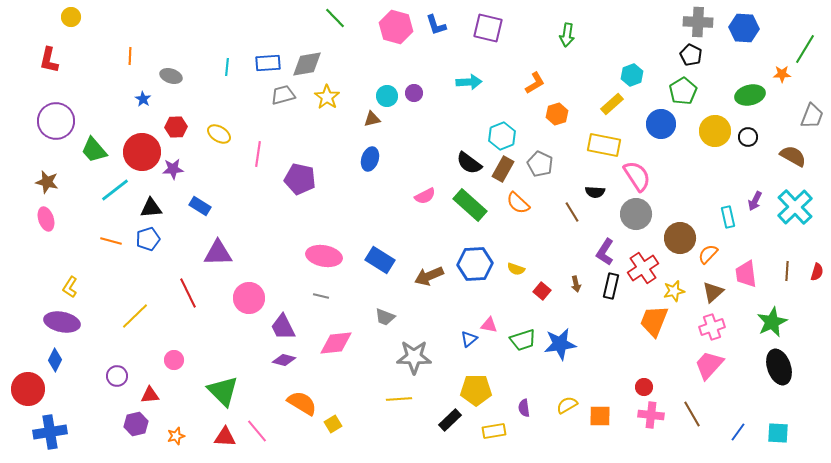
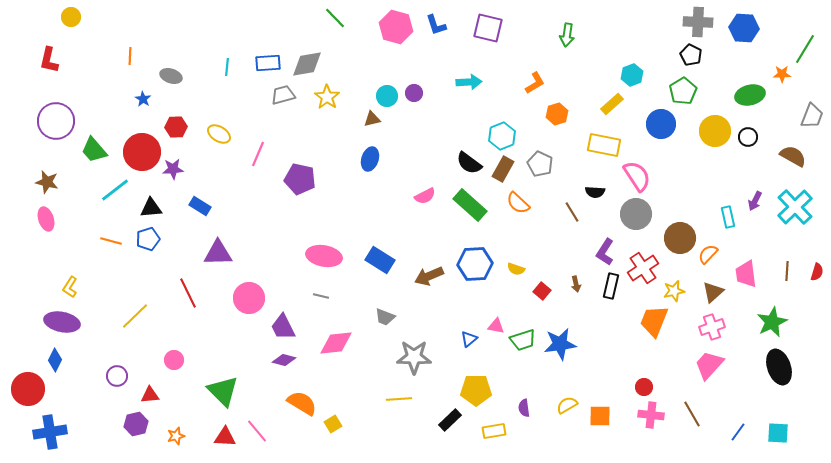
pink line at (258, 154): rotated 15 degrees clockwise
pink triangle at (489, 325): moved 7 px right, 1 px down
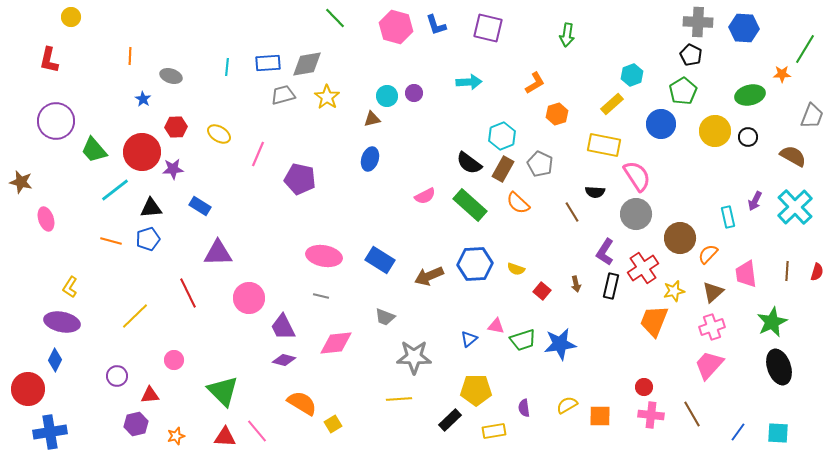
brown star at (47, 182): moved 26 px left
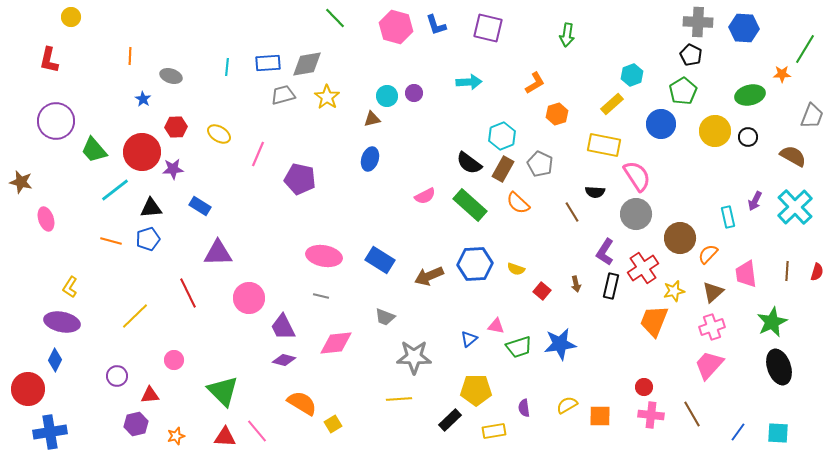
green trapezoid at (523, 340): moved 4 px left, 7 px down
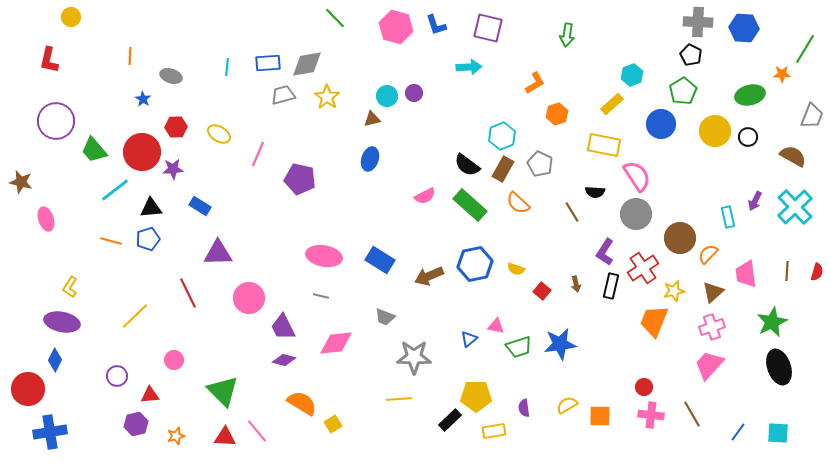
cyan arrow at (469, 82): moved 15 px up
black semicircle at (469, 163): moved 2 px left, 2 px down
blue hexagon at (475, 264): rotated 8 degrees counterclockwise
yellow pentagon at (476, 390): moved 6 px down
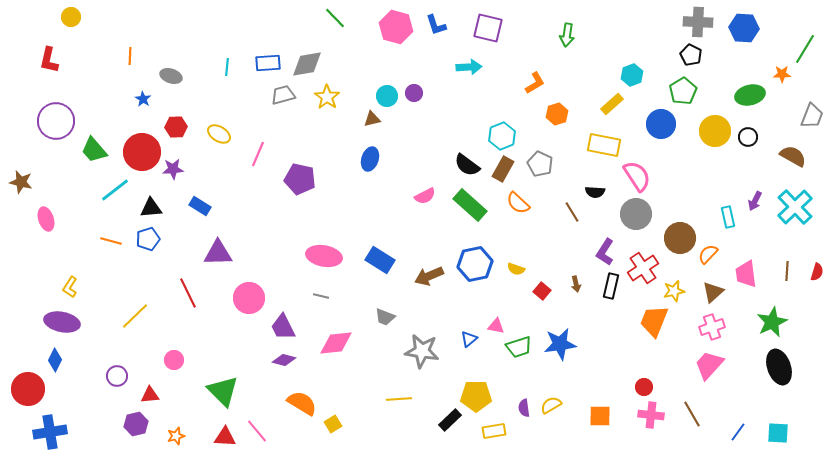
gray star at (414, 357): moved 8 px right, 6 px up; rotated 8 degrees clockwise
yellow semicircle at (567, 405): moved 16 px left
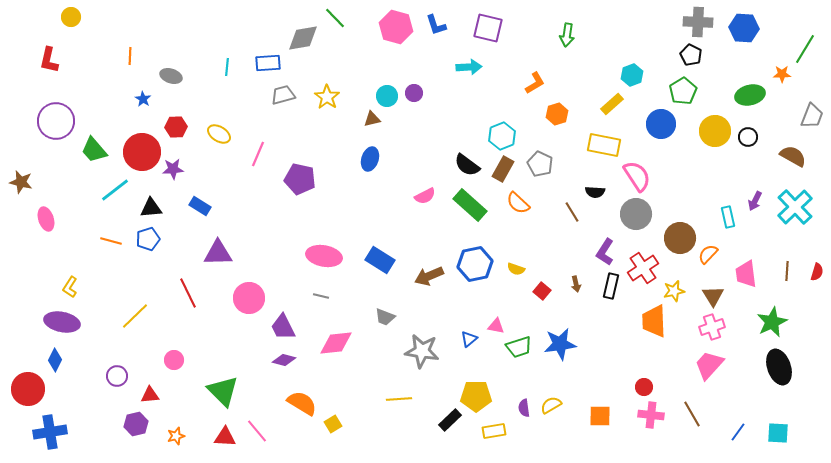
gray diamond at (307, 64): moved 4 px left, 26 px up
brown triangle at (713, 292): moved 4 px down; rotated 20 degrees counterclockwise
orange trapezoid at (654, 321): rotated 24 degrees counterclockwise
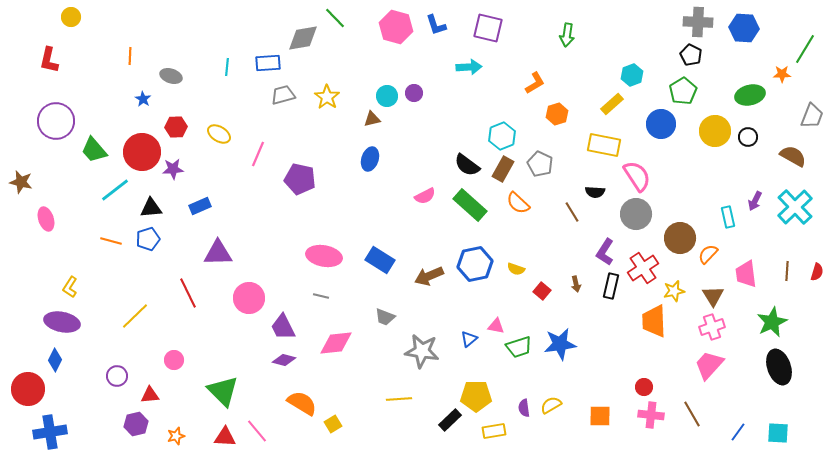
blue rectangle at (200, 206): rotated 55 degrees counterclockwise
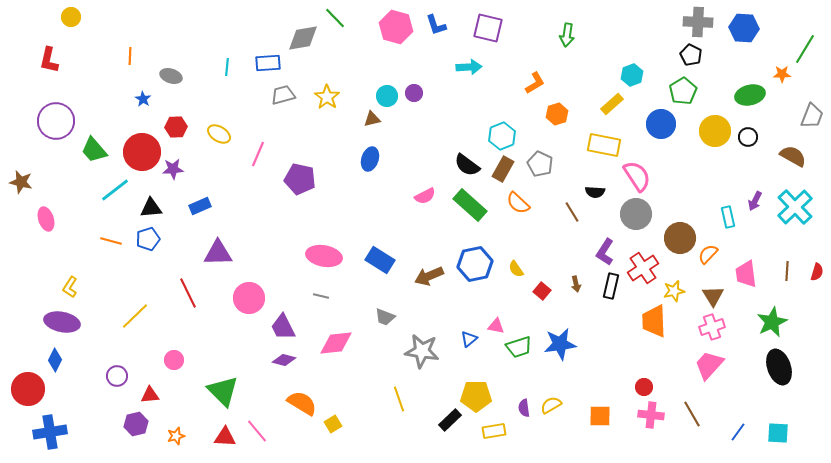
yellow semicircle at (516, 269): rotated 36 degrees clockwise
yellow line at (399, 399): rotated 75 degrees clockwise
